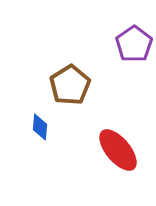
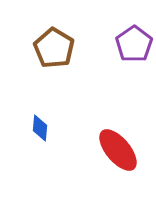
brown pentagon: moved 16 px left, 37 px up; rotated 9 degrees counterclockwise
blue diamond: moved 1 px down
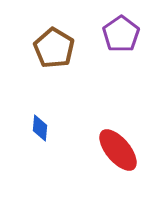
purple pentagon: moved 13 px left, 10 px up
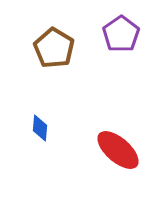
red ellipse: rotated 9 degrees counterclockwise
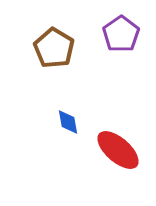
blue diamond: moved 28 px right, 6 px up; rotated 16 degrees counterclockwise
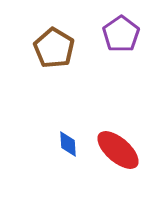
blue diamond: moved 22 px down; rotated 8 degrees clockwise
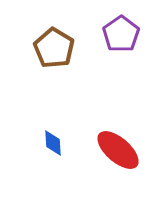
blue diamond: moved 15 px left, 1 px up
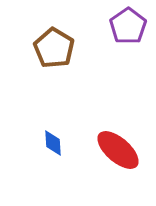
purple pentagon: moved 7 px right, 8 px up
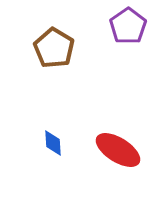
red ellipse: rotated 9 degrees counterclockwise
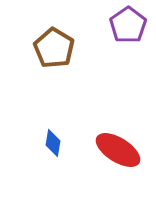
purple pentagon: moved 1 px up
blue diamond: rotated 12 degrees clockwise
